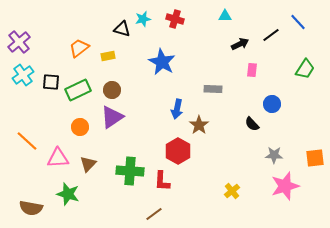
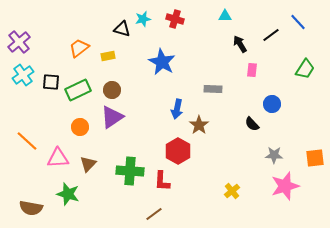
black arrow: rotated 96 degrees counterclockwise
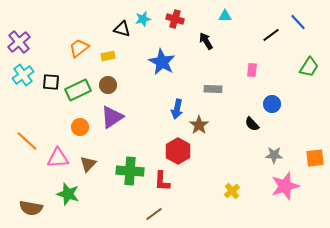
black arrow: moved 34 px left, 3 px up
green trapezoid: moved 4 px right, 2 px up
brown circle: moved 4 px left, 5 px up
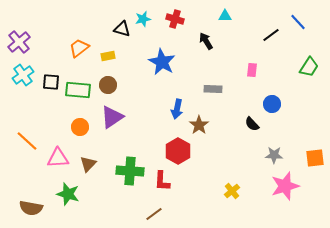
green rectangle: rotated 30 degrees clockwise
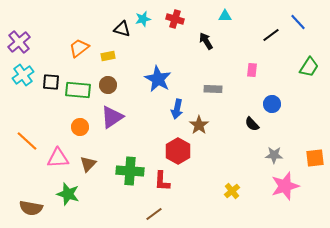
blue star: moved 4 px left, 17 px down
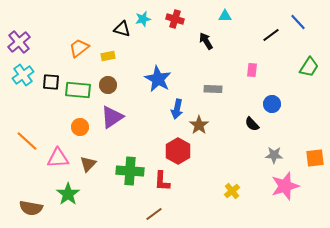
green star: rotated 20 degrees clockwise
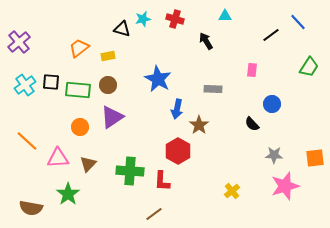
cyan cross: moved 2 px right, 10 px down
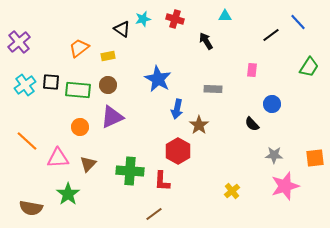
black triangle: rotated 18 degrees clockwise
purple triangle: rotated 10 degrees clockwise
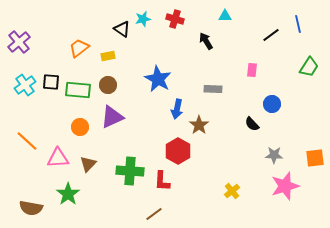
blue line: moved 2 px down; rotated 30 degrees clockwise
